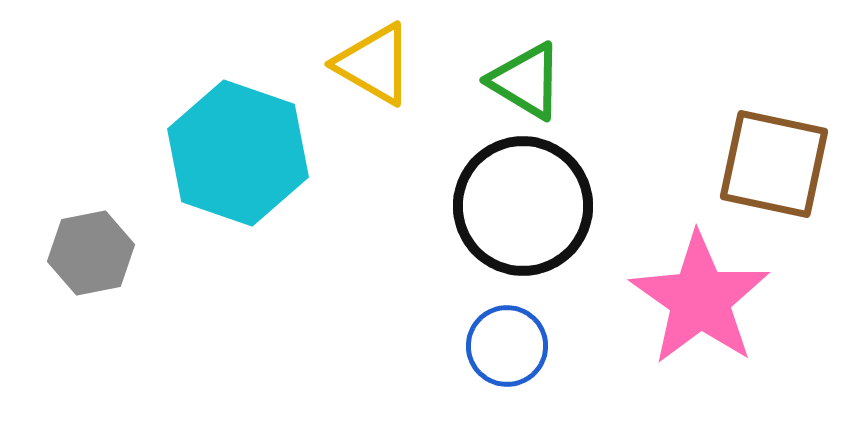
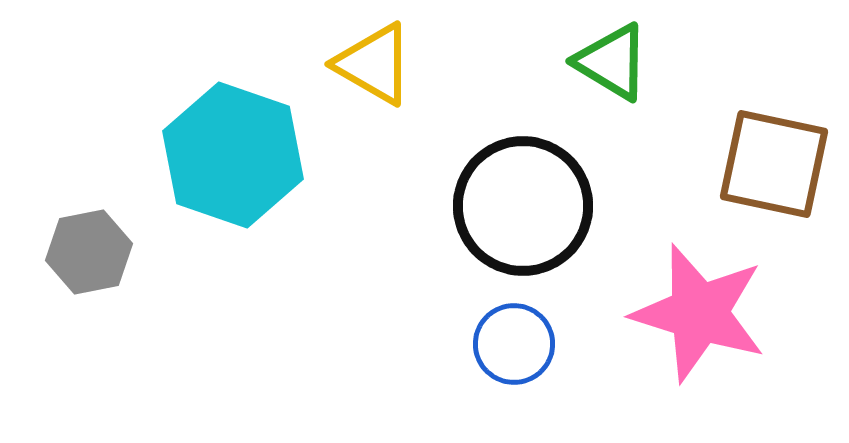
green triangle: moved 86 px right, 19 px up
cyan hexagon: moved 5 px left, 2 px down
gray hexagon: moved 2 px left, 1 px up
pink star: moved 1 px left, 14 px down; rotated 18 degrees counterclockwise
blue circle: moved 7 px right, 2 px up
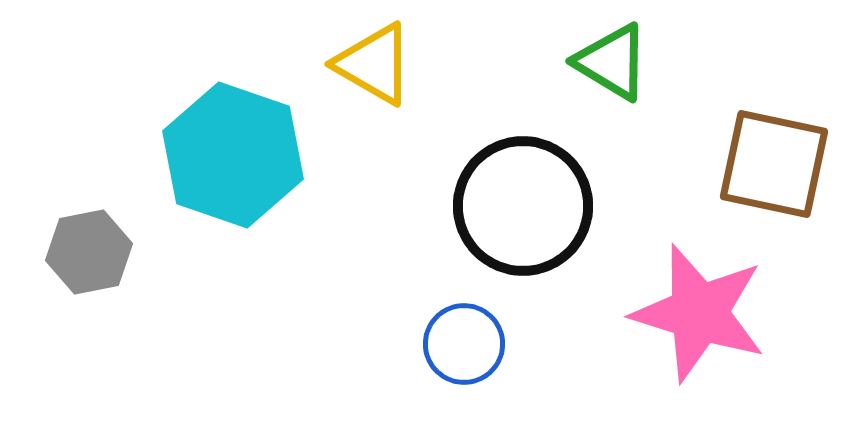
blue circle: moved 50 px left
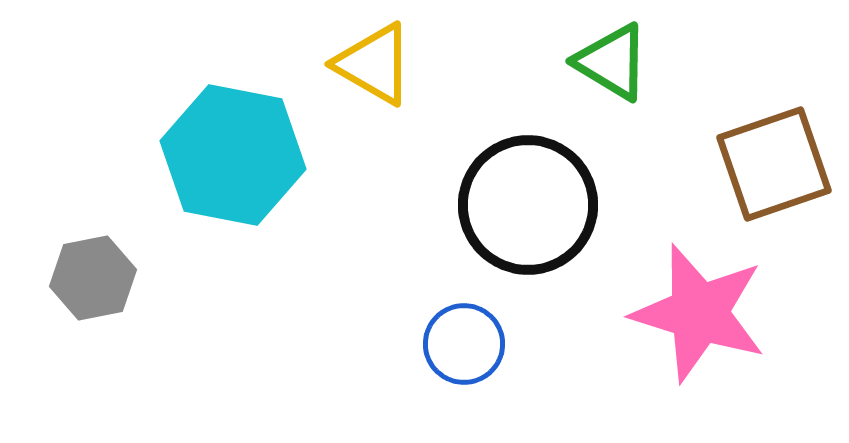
cyan hexagon: rotated 8 degrees counterclockwise
brown square: rotated 31 degrees counterclockwise
black circle: moved 5 px right, 1 px up
gray hexagon: moved 4 px right, 26 px down
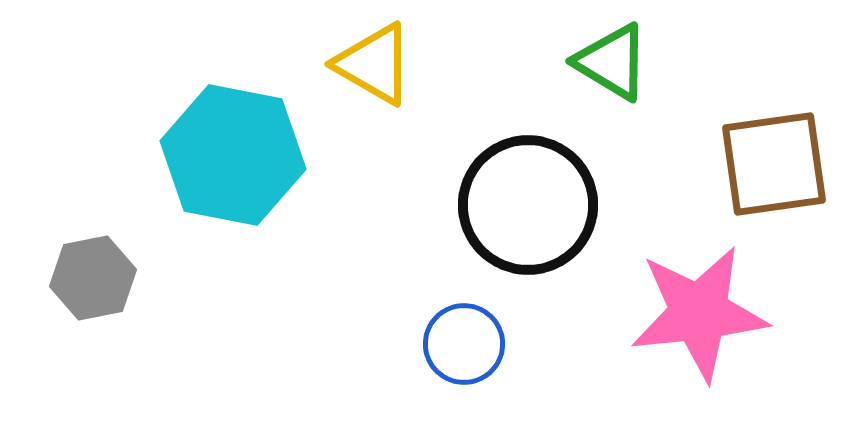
brown square: rotated 11 degrees clockwise
pink star: rotated 23 degrees counterclockwise
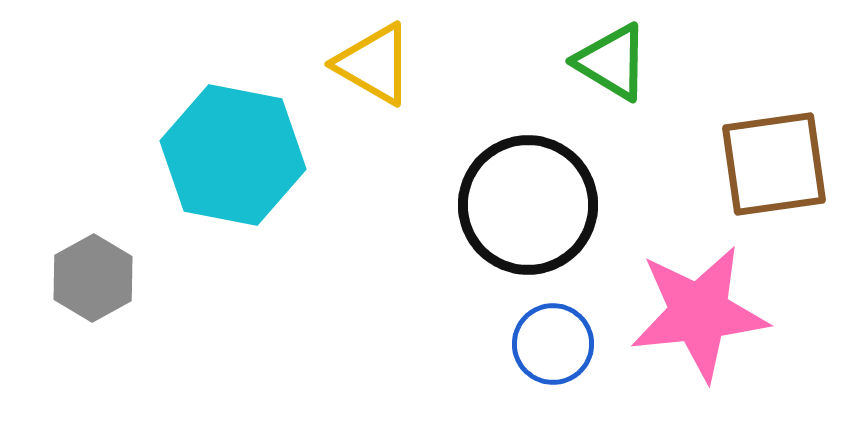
gray hexagon: rotated 18 degrees counterclockwise
blue circle: moved 89 px right
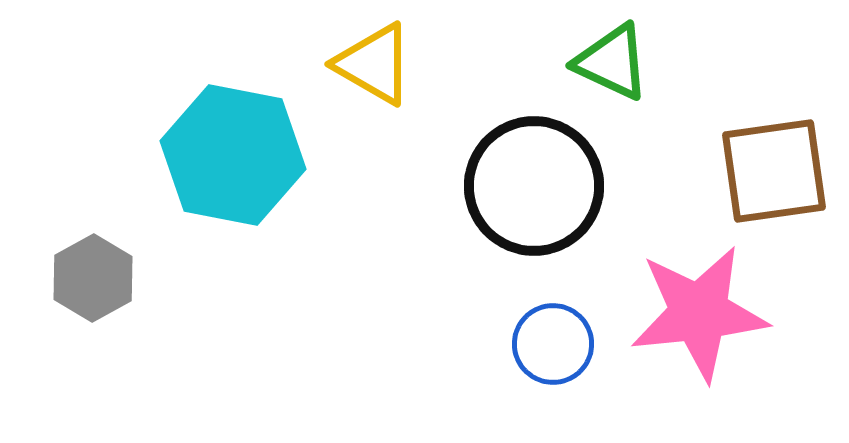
green triangle: rotated 6 degrees counterclockwise
brown square: moved 7 px down
black circle: moved 6 px right, 19 px up
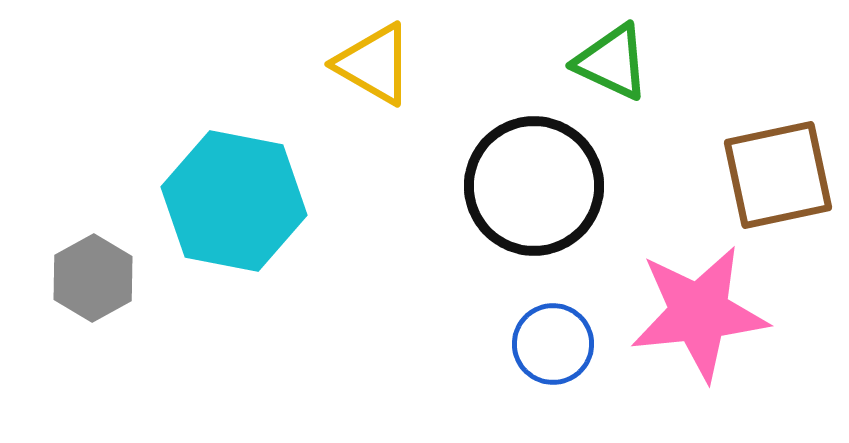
cyan hexagon: moved 1 px right, 46 px down
brown square: moved 4 px right, 4 px down; rotated 4 degrees counterclockwise
